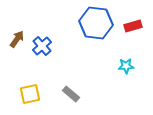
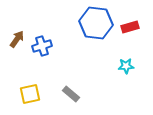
red rectangle: moved 3 px left, 1 px down
blue cross: rotated 24 degrees clockwise
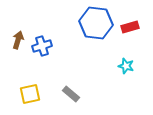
brown arrow: moved 1 px right, 1 px down; rotated 18 degrees counterclockwise
cyan star: rotated 21 degrees clockwise
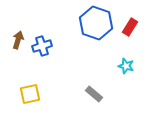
blue hexagon: rotated 12 degrees clockwise
red rectangle: rotated 42 degrees counterclockwise
gray rectangle: moved 23 px right
